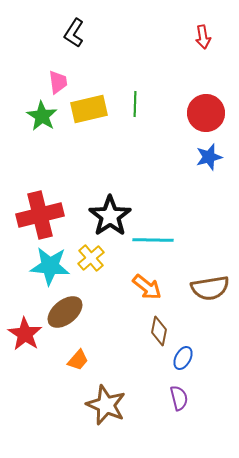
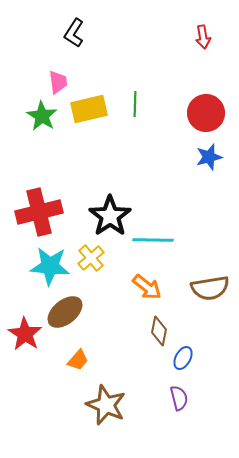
red cross: moved 1 px left, 3 px up
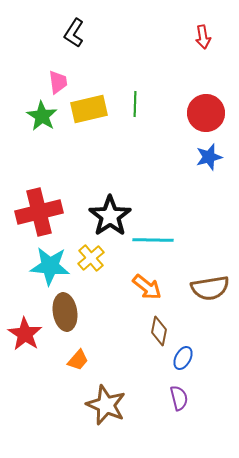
brown ellipse: rotated 60 degrees counterclockwise
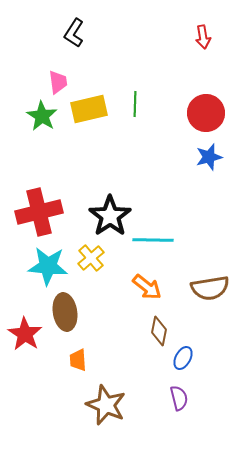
cyan star: moved 2 px left
orange trapezoid: rotated 135 degrees clockwise
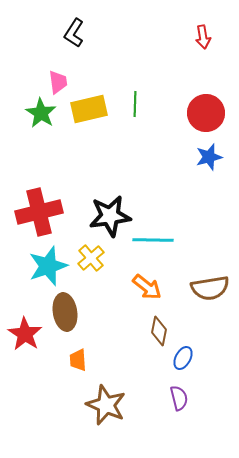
green star: moved 1 px left, 3 px up
black star: rotated 27 degrees clockwise
cyan star: rotated 24 degrees counterclockwise
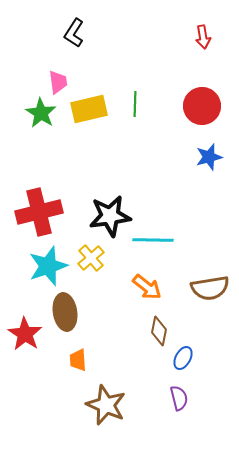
red circle: moved 4 px left, 7 px up
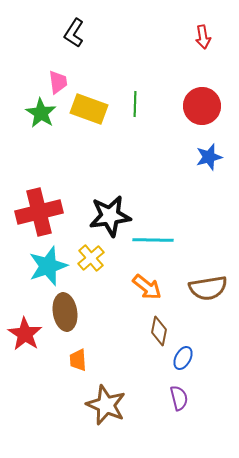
yellow rectangle: rotated 33 degrees clockwise
brown semicircle: moved 2 px left
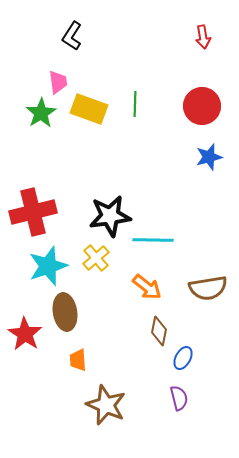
black L-shape: moved 2 px left, 3 px down
green star: rotated 8 degrees clockwise
red cross: moved 6 px left
yellow cross: moved 5 px right
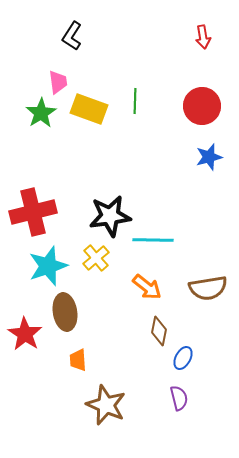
green line: moved 3 px up
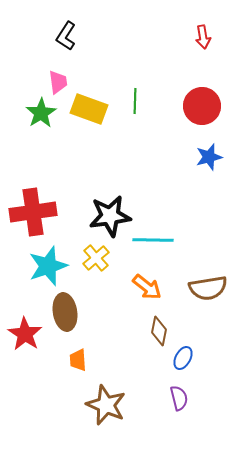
black L-shape: moved 6 px left
red cross: rotated 6 degrees clockwise
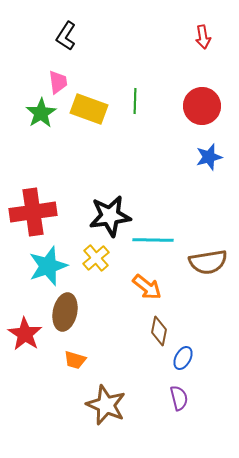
brown semicircle: moved 26 px up
brown ellipse: rotated 21 degrees clockwise
orange trapezoid: moved 3 px left; rotated 70 degrees counterclockwise
